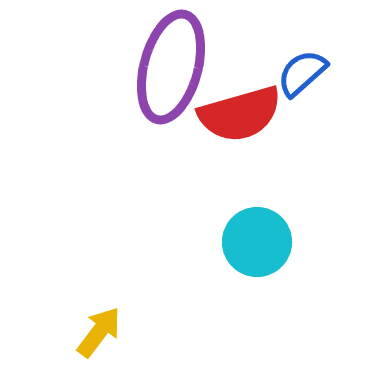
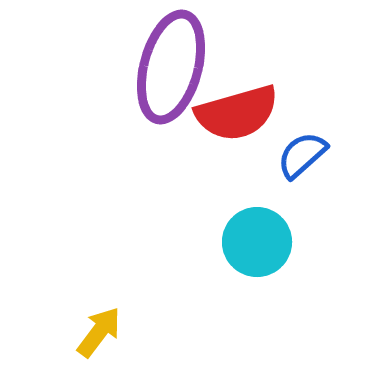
blue semicircle: moved 82 px down
red semicircle: moved 3 px left, 1 px up
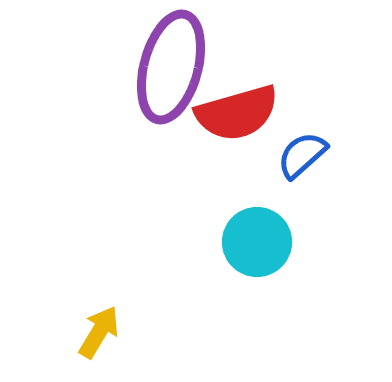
yellow arrow: rotated 6 degrees counterclockwise
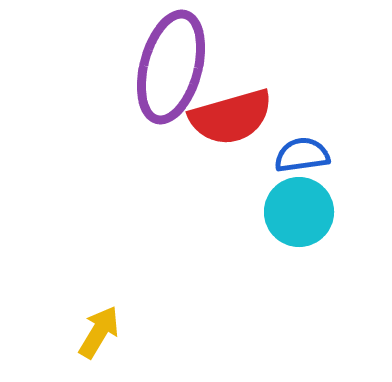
red semicircle: moved 6 px left, 4 px down
blue semicircle: rotated 34 degrees clockwise
cyan circle: moved 42 px right, 30 px up
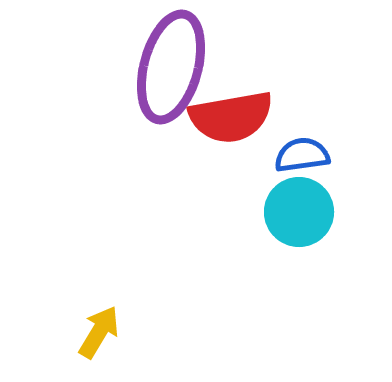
red semicircle: rotated 6 degrees clockwise
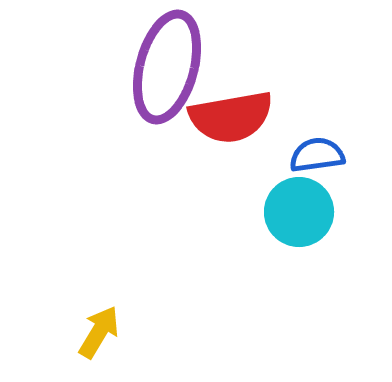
purple ellipse: moved 4 px left
blue semicircle: moved 15 px right
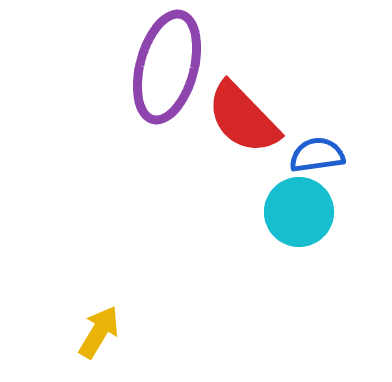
red semicircle: moved 12 px right, 1 px down; rotated 56 degrees clockwise
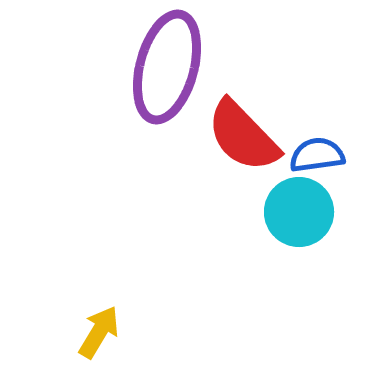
red semicircle: moved 18 px down
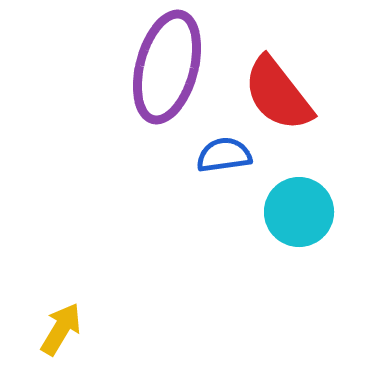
red semicircle: moved 35 px right, 42 px up; rotated 6 degrees clockwise
blue semicircle: moved 93 px left
yellow arrow: moved 38 px left, 3 px up
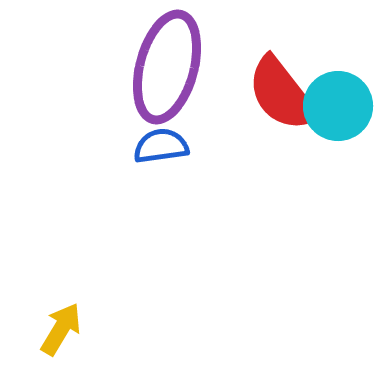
red semicircle: moved 4 px right
blue semicircle: moved 63 px left, 9 px up
cyan circle: moved 39 px right, 106 px up
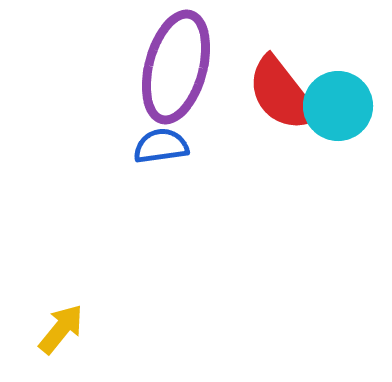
purple ellipse: moved 9 px right
yellow arrow: rotated 8 degrees clockwise
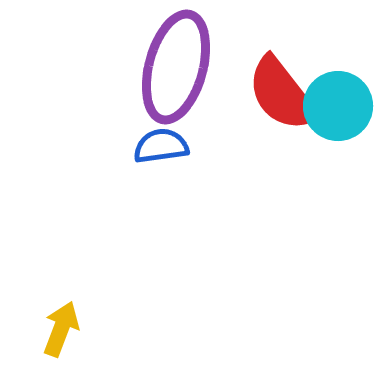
yellow arrow: rotated 18 degrees counterclockwise
